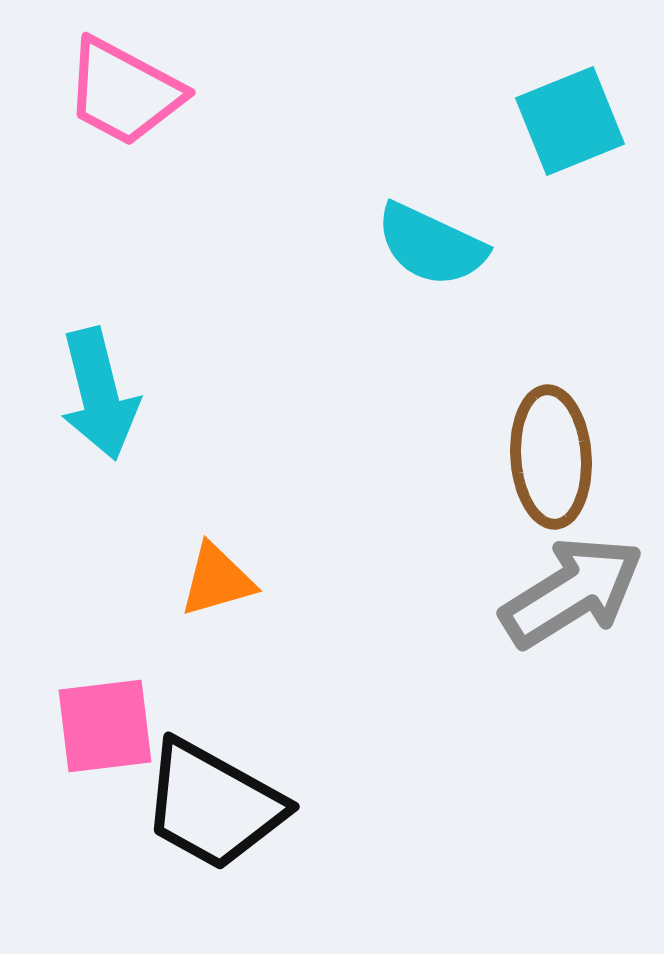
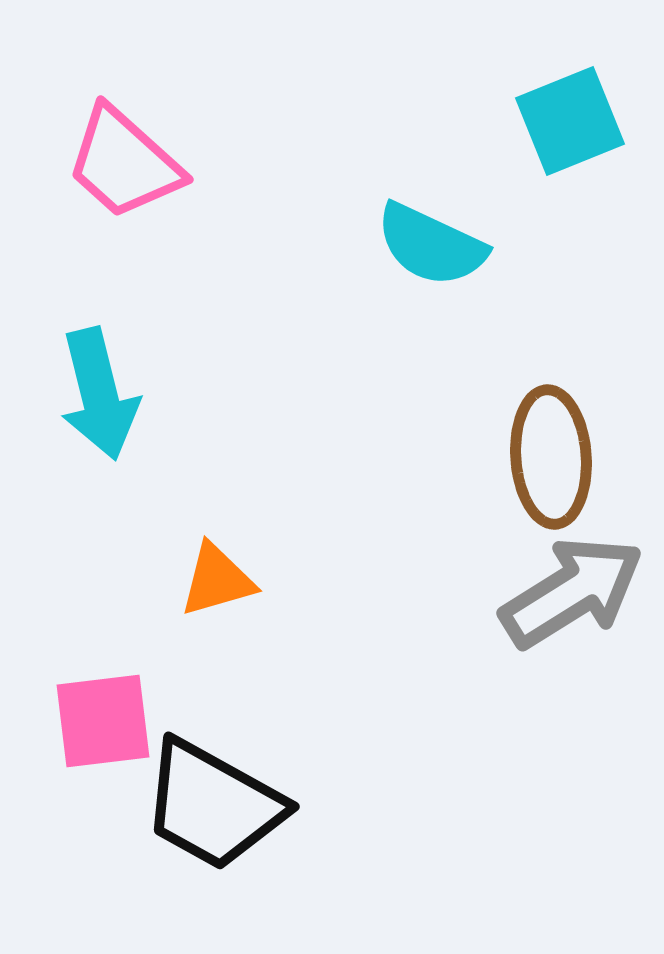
pink trapezoid: moved 71 px down; rotated 14 degrees clockwise
pink square: moved 2 px left, 5 px up
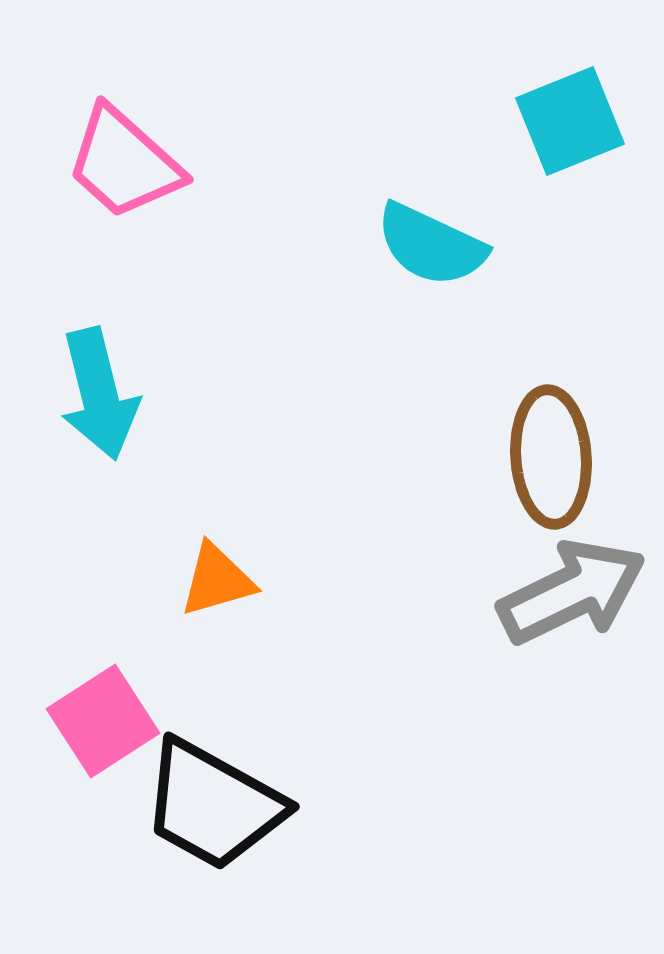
gray arrow: rotated 6 degrees clockwise
pink square: rotated 26 degrees counterclockwise
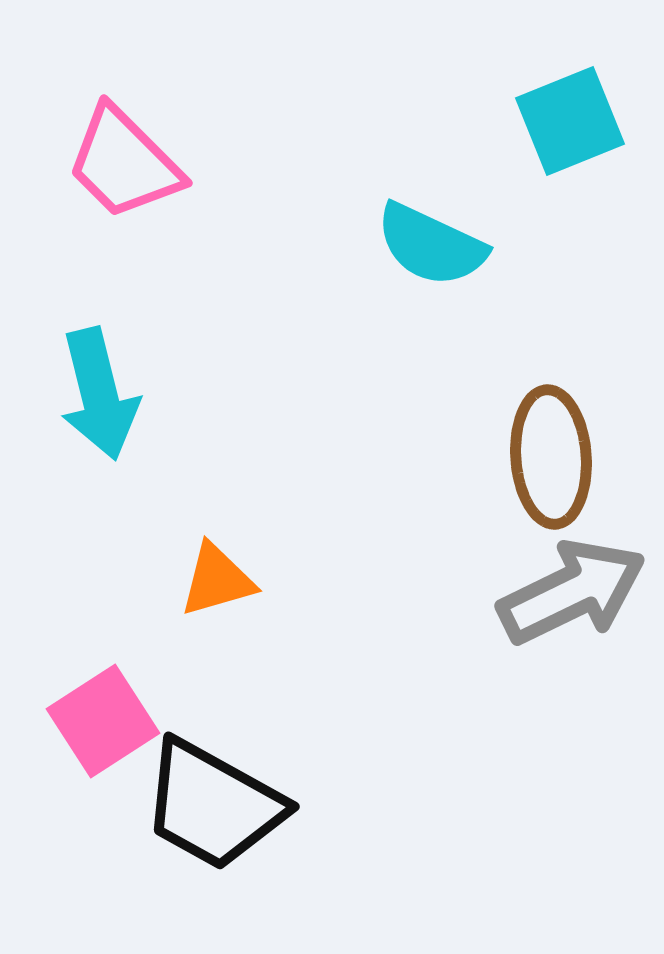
pink trapezoid: rotated 3 degrees clockwise
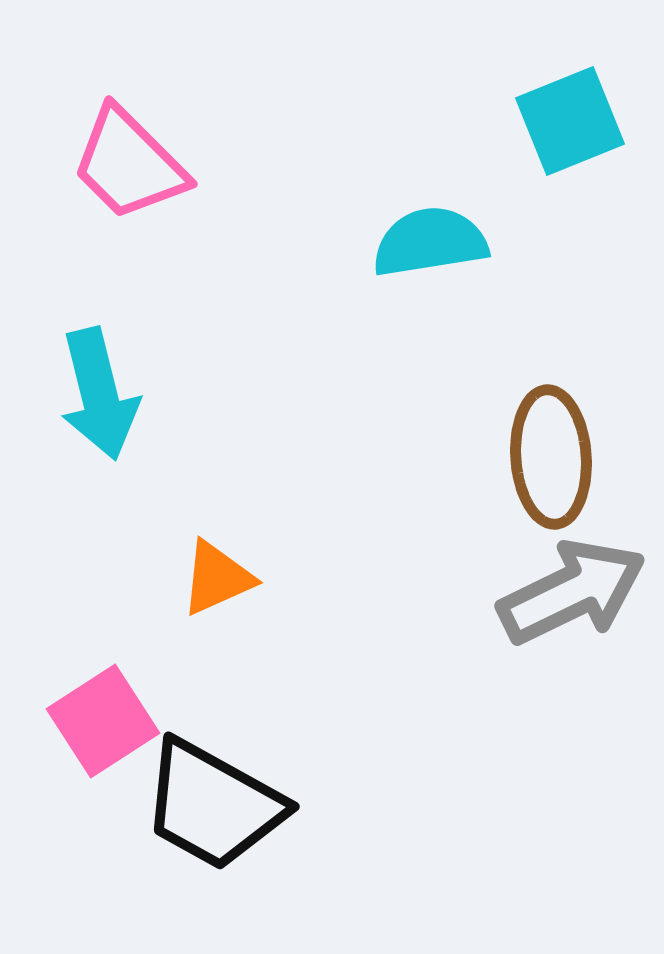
pink trapezoid: moved 5 px right, 1 px down
cyan semicircle: moved 1 px left, 3 px up; rotated 146 degrees clockwise
orange triangle: moved 2 px up; rotated 8 degrees counterclockwise
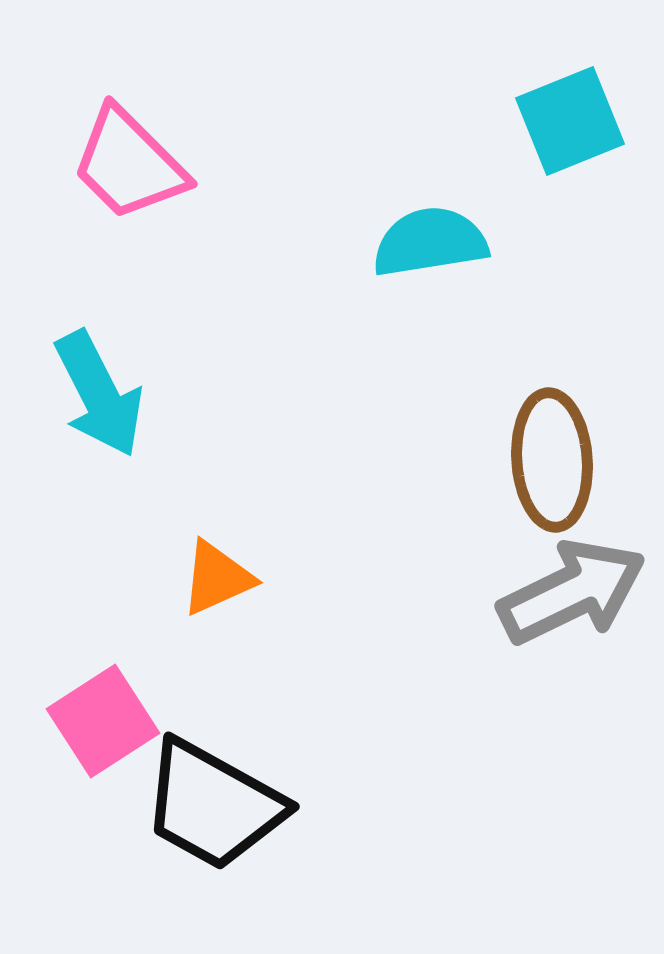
cyan arrow: rotated 13 degrees counterclockwise
brown ellipse: moved 1 px right, 3 px down
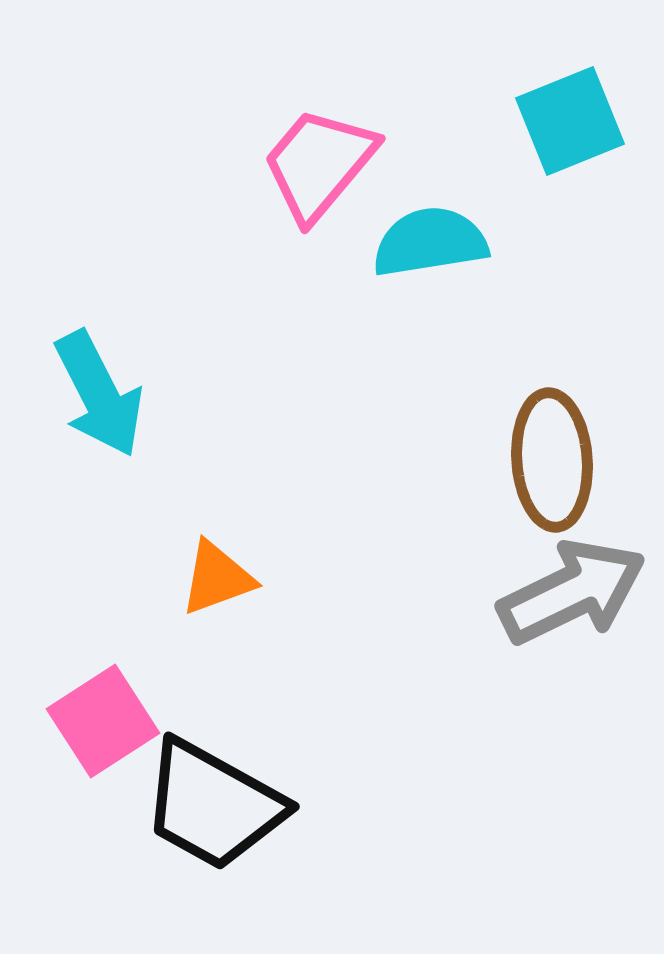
pink trapezoid: moved 190 px right; rotated 85 degrees clockwise
orange triangle: rotated 4 degrees clockwise
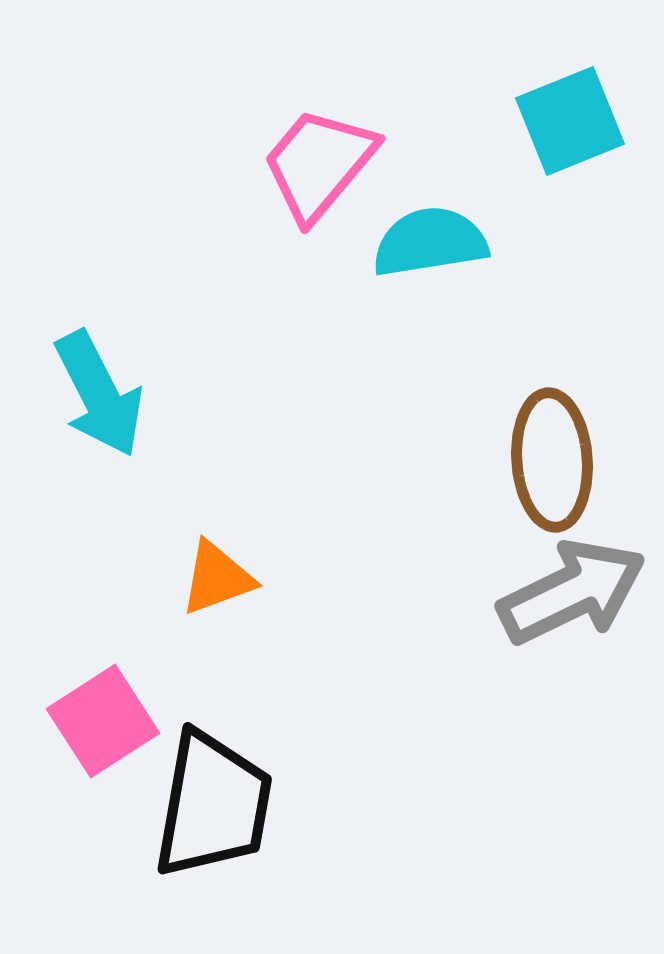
black trapezoid: rotated 109 degrees counterclockwise
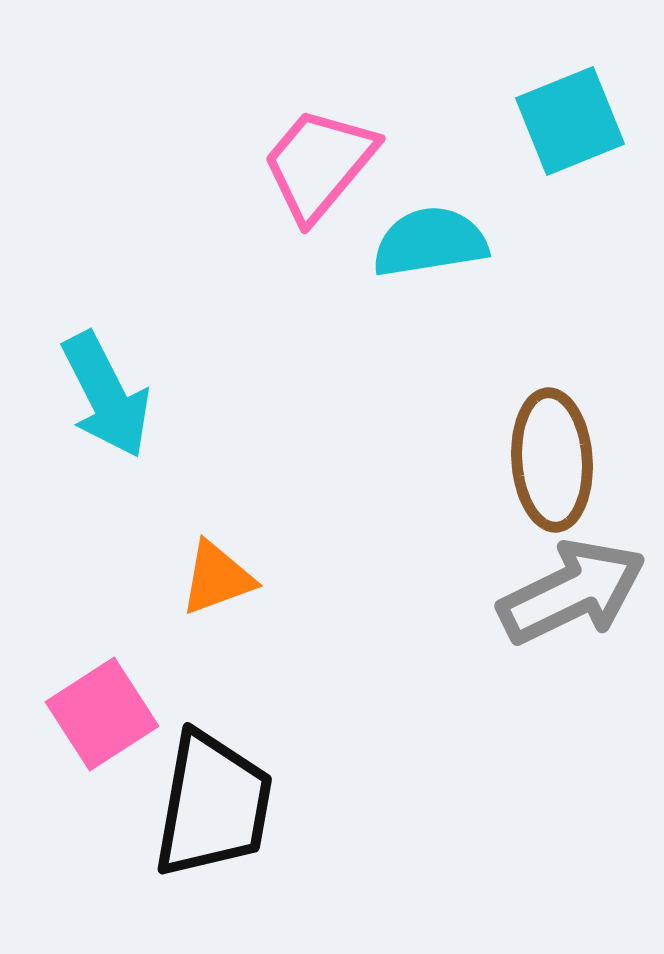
cyan arrow: moved 7 px right, 1 px down
pink square: moved 1 px left, 7 px up
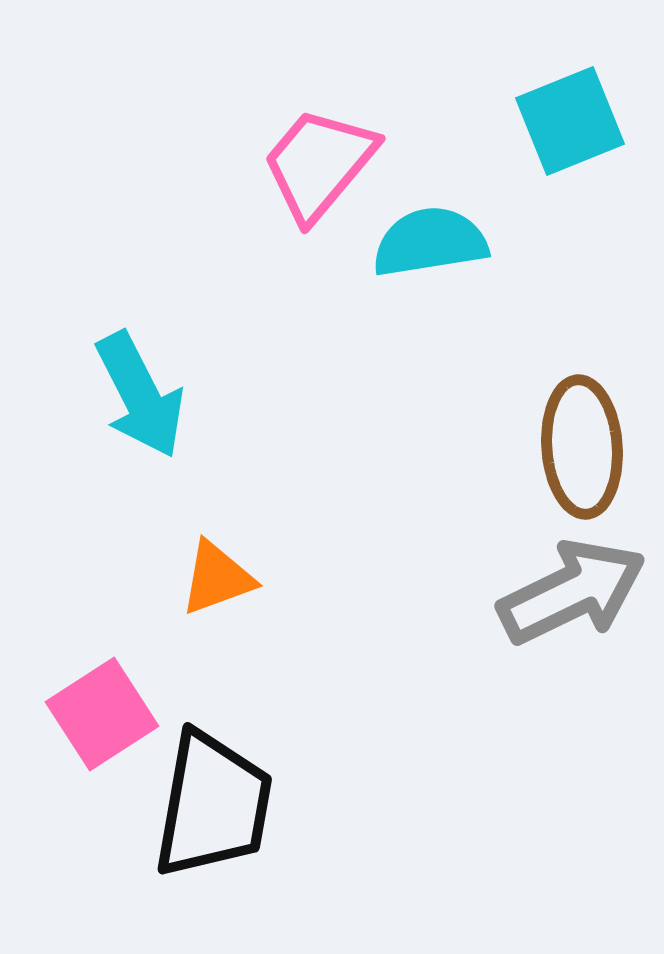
cyan arrow: moved 34 px right
brown ellipse: moved 30 px right, 13 px up
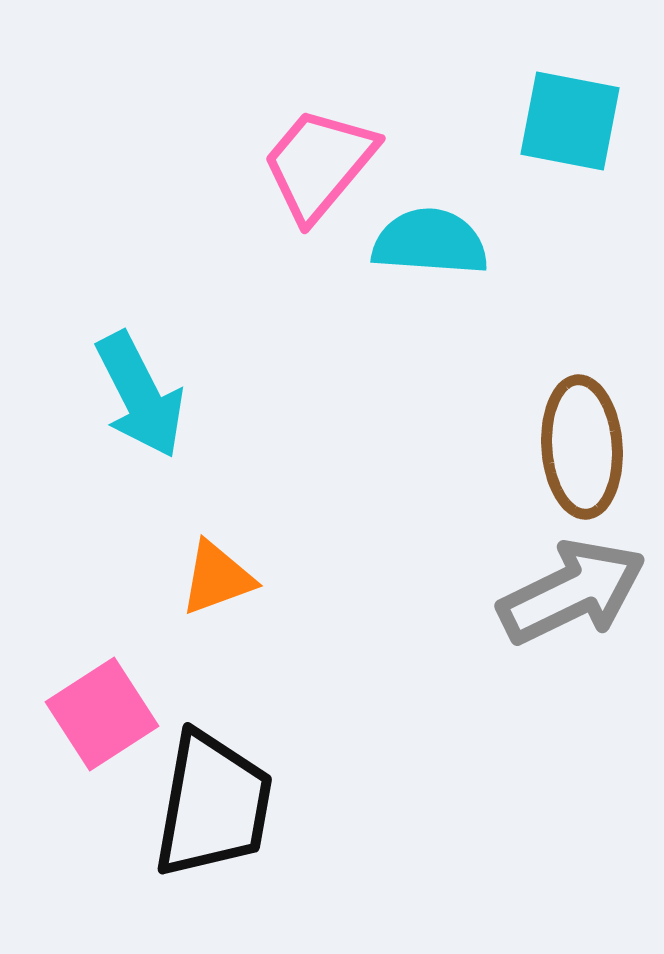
cyan square: rotated 33 degrees clockwise
cyan semicircle: rotated 13 degrees clockwise
